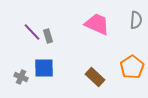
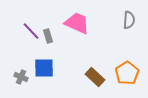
gray semicircle: moved 7 px left
pink trapezoid: moved 20 px left, 1 px up
purple line: moved 1 px left, 1 px up
orange pentagon: moved 5 px left, 6 px down
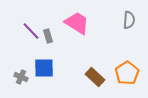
pink trapezoid: rotated 8 degrees clockwise
